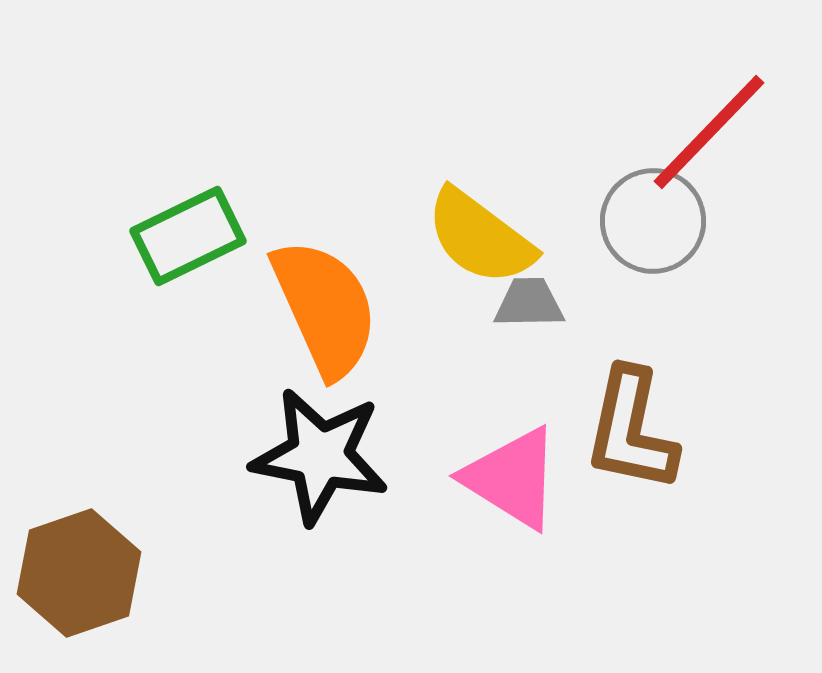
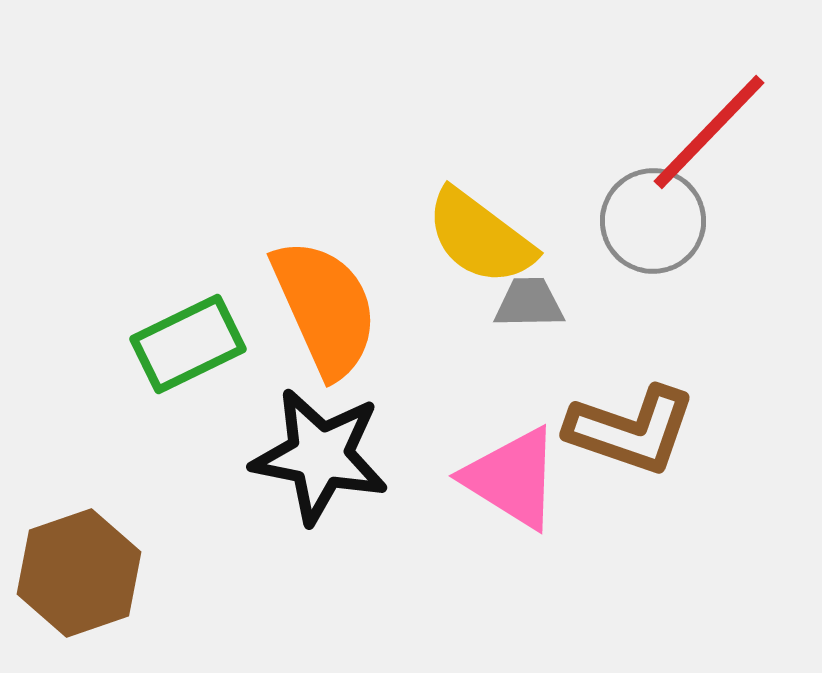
green rectangle: moved 108 px down
brown L-shape: rotated 83 degrees counterclockwise
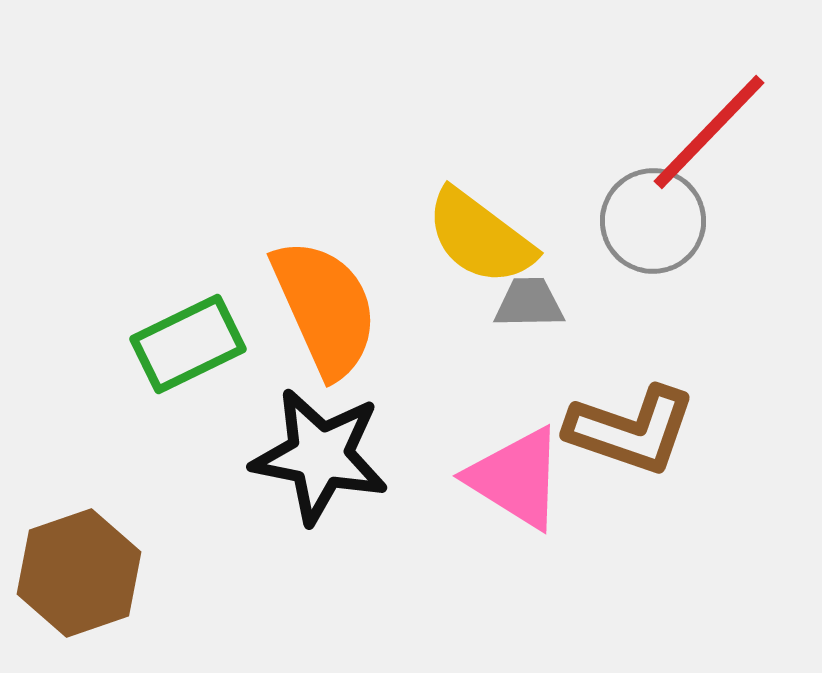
pink triangle: moved 4 px right
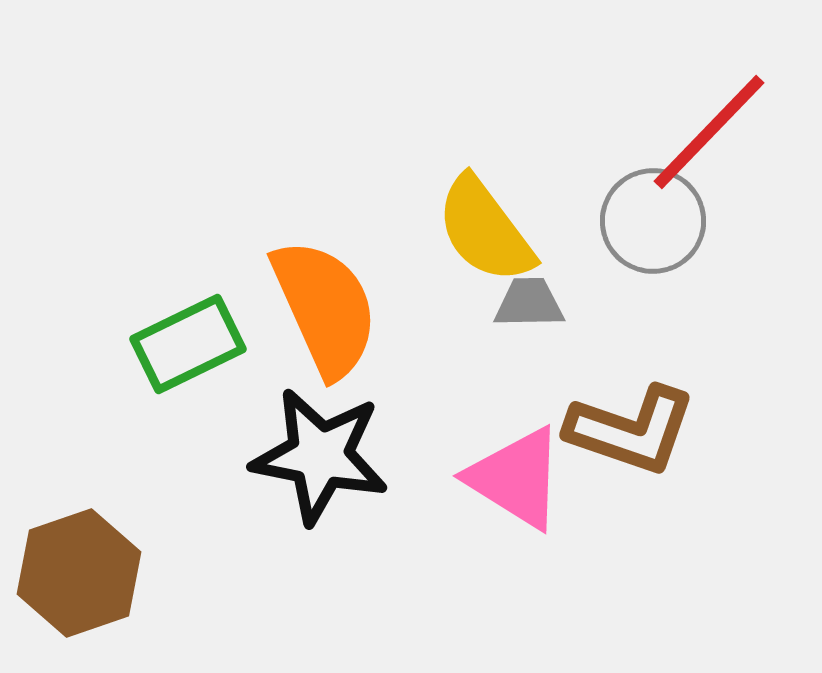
yellow semicircle: moved 5 px right, 7 px up; rotated 16 degrees clockwise
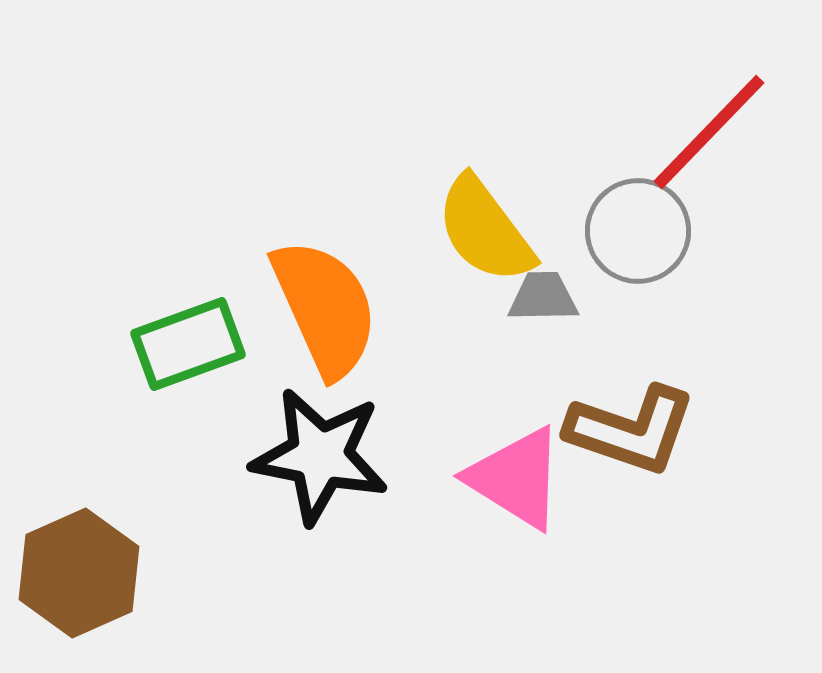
gray circle: moved 15 px left, 10 px down
gray trapezoid: moved 14 px right, 6 px up
green rectangle: rotated 6 degrees clockwise
brown hexagon: rotated 5 degrees counterclockwise
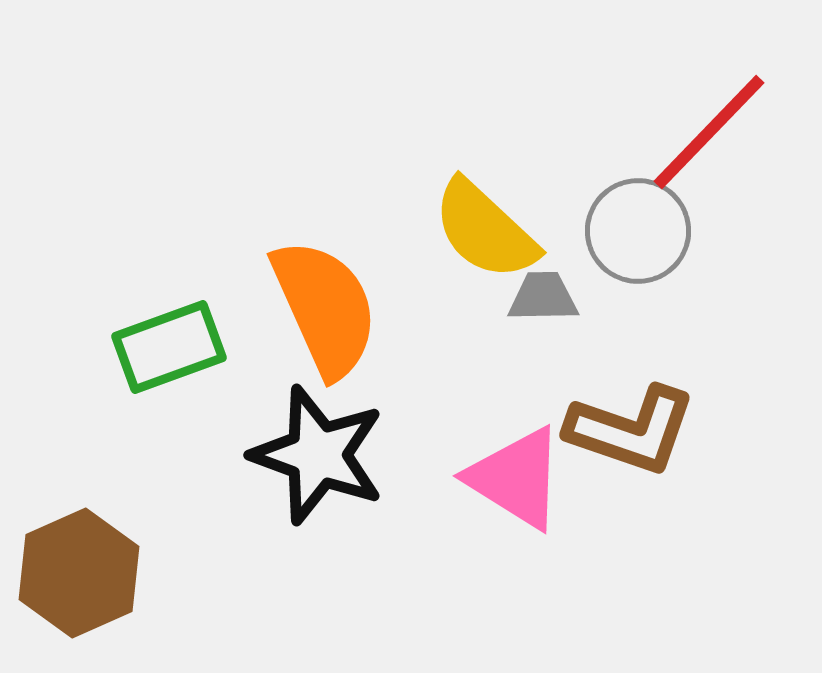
yellow semicircle: rotated 10 degrees counterclockwise
green rectangle: moved 19 px left, 3 px down
black star: moved 2 px left, 1 px up; rotated 9 degrees clockwise
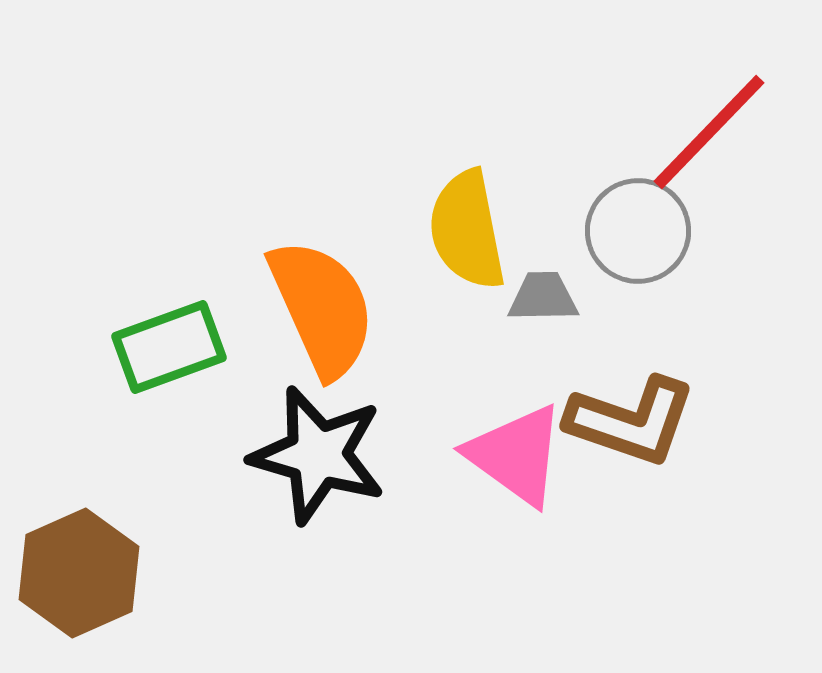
yellow semicircle: moved 18 px left; rotated 36 degrees clockwise
orange semicircle: moved 3 px left
brown L-shape: moved 9 px up
black star: rotated 4 degrees counterclockwise
pink triangle: moved 23 px up; rotated 4 degrees clockwise
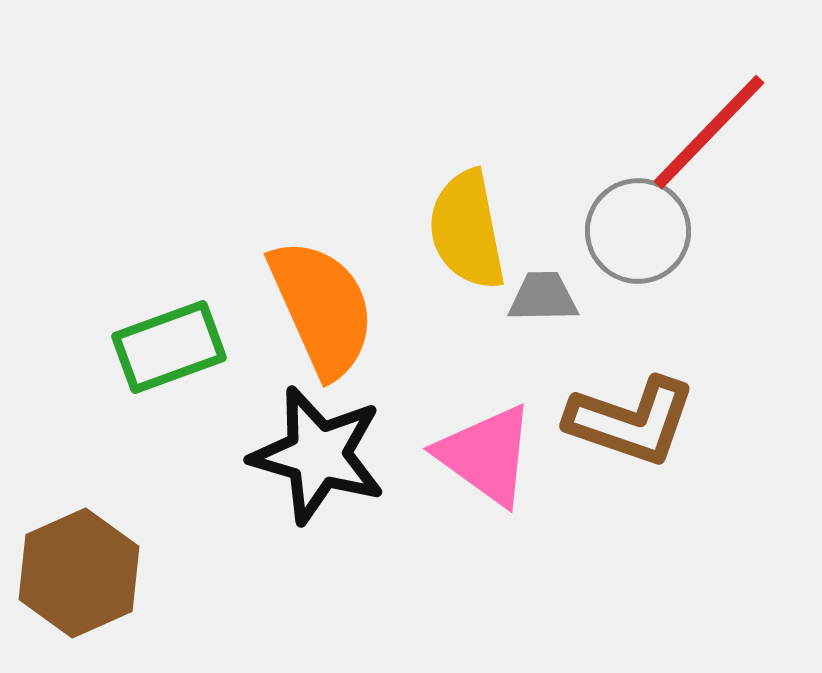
pink triangle: moved 30 px left
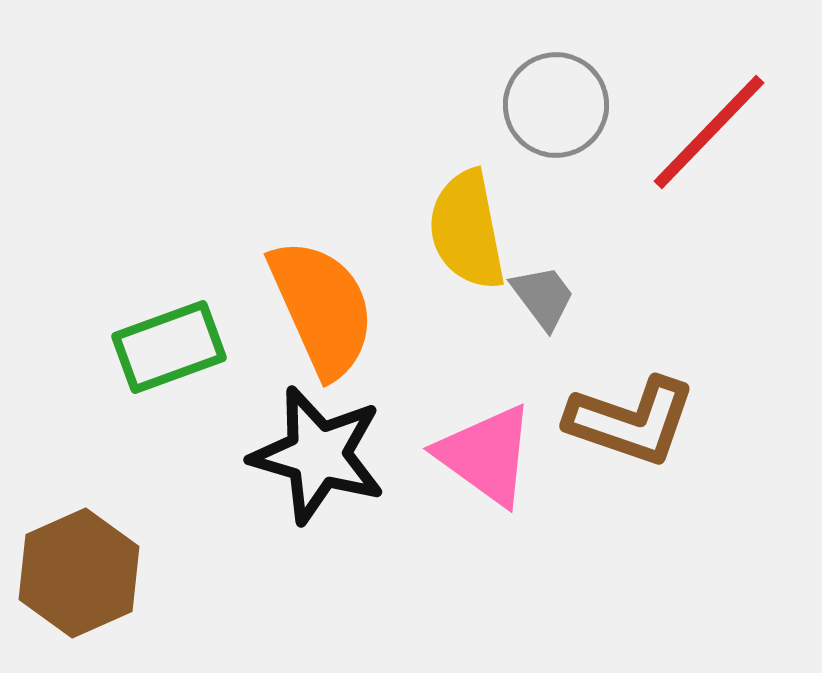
gray circle: moved 82 px left, 126 px up
gray trapezoid: rotated 54 degrees clockwise
